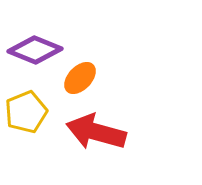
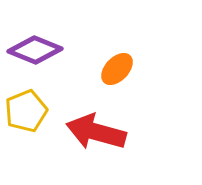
orange ellipse: moved 37 px right, 9 px up
yellow pentagon: moved 1 px up
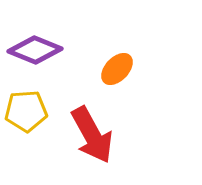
yellow pentagon: rotated 18 degrees clockwise
red arrow: moved 4 px left, 3 px down; rotated 134 degrees counterclockwise
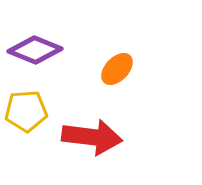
red arrow: moved 2 px down; rotated 54 degrees counterclockwise
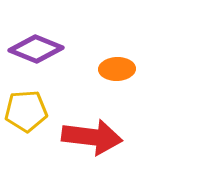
purple diamond: moved 1 px right, 1 px up
orange ellipse: rotated 44 degrees clockwise
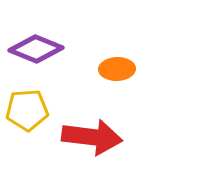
yellow pentagon: moved 1 px right, 1 px up
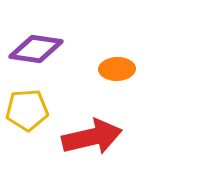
purple diamond: rotated 14 degrees counterclockwise
red arrow: rotated 20 degrees counterclockwise
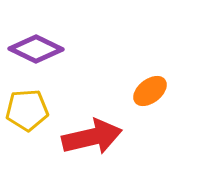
purple diamond: rotated 18 degrees clockwise
orange ellipse: moved 33 px right, 22 px down; rotated 36 degrees counterclockwise
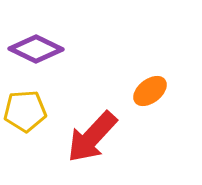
yellow pentagon: moved 2 px left, 1 px down
red arrow: rotated 146 degrees clockwise
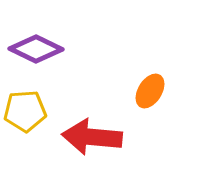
orange ellipse: rotated 20 degrees counterclockwise
red arrow: rotated 52 degrees clockwise
